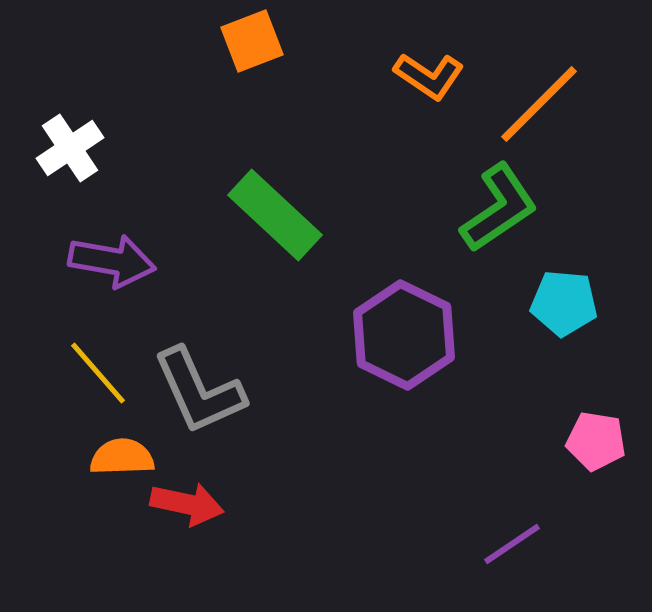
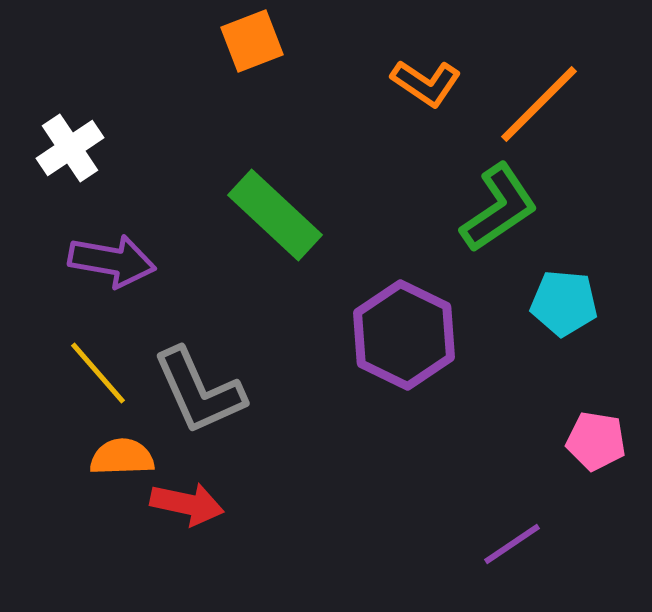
orange L-shape: moved 3 px left, 7 px down
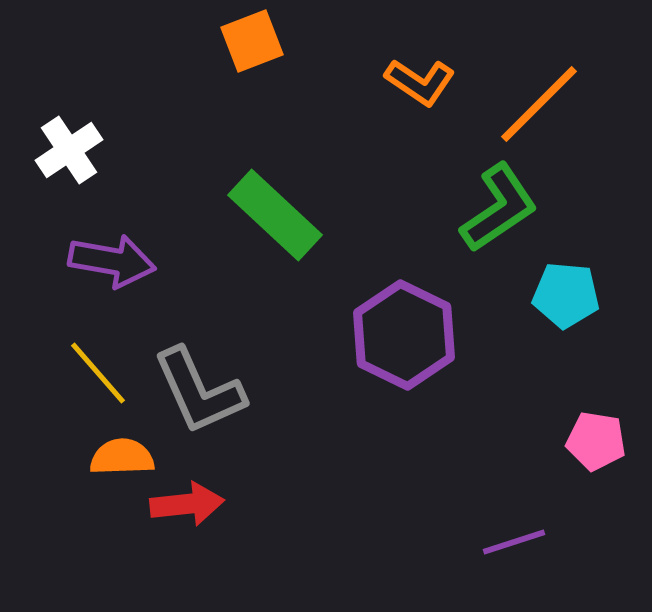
orange L-shape: moved 6 px left, 1 px up
white cross: moved 1 px left, 2 px down
cyan pentagon: moved 2 px right, 8 px up
red arrow: rotated 18 degrees counterclockwise
purple line: moved 2 px right, 2 px up; rotated 16 degrees clockwise
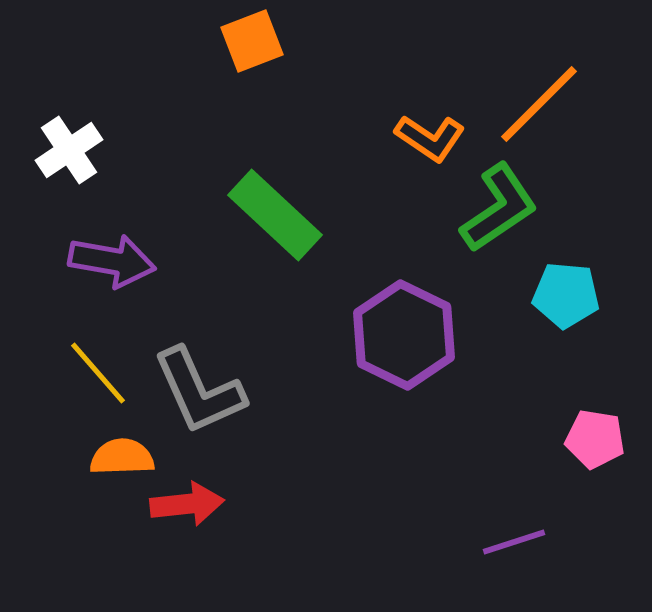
orange L-shape: moved 10 px right, 56 px down
pink pentagon: moved 1 px left, 2 px up
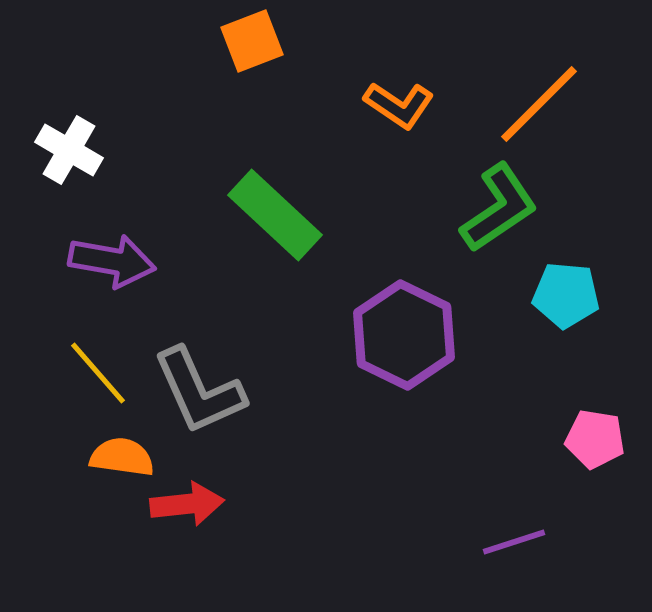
orange L-shape: moved 31 px left, 33 px up
white cross: rotated 26 degrees counterclockwise
orange semicircle: rotated 10 degrees clockwise
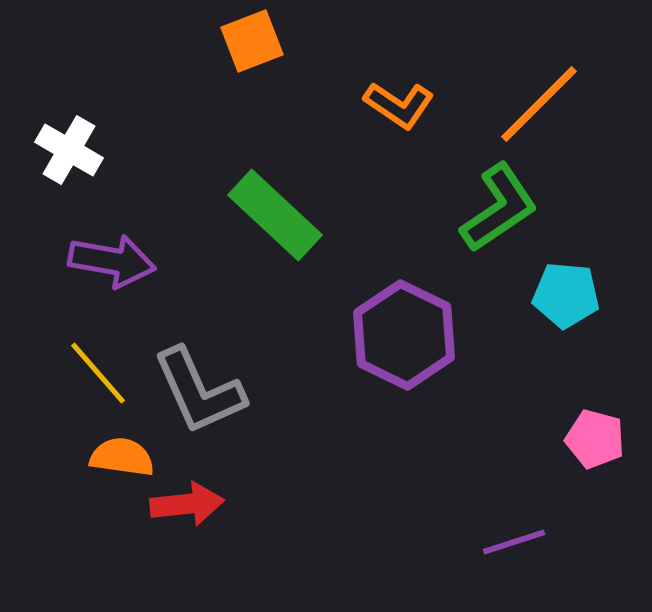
pink pentagon: rotated 6 degrees clockwise
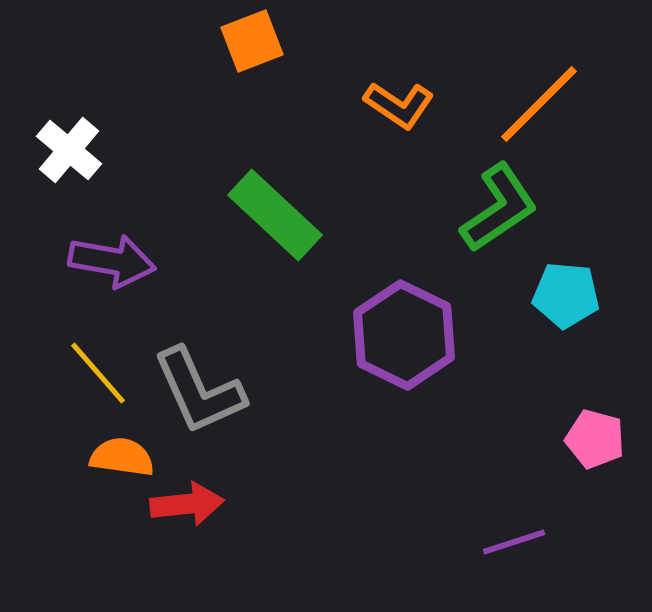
white cross: rotated 10 degrees clockwise
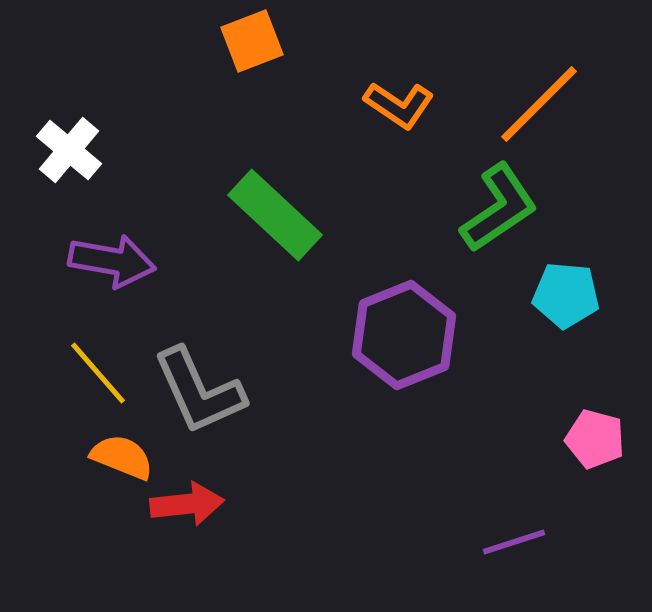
purple hexagon: rotated 12 degrees clockwise
orange semicircle: rotated 14 degrees clockwise
